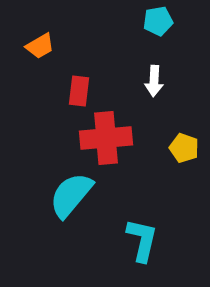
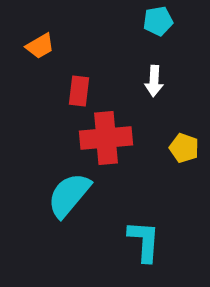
cyan semicircle: moved 2 px left
cyan L-shape: moved 2 px right, 1 px down; rotated 9 degrees counterclockwise
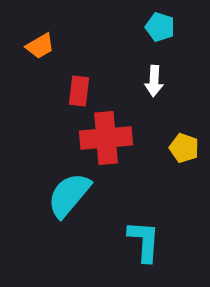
cyan pentagon: moved 2 px right, 6 px down; rotated 28 degrees clockwise
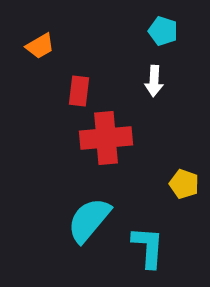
cyan pentagon: moved 3 px right, 4 px down
yellow pentagon: moved 36 px down
cyan semicircle: moved 20 px right, 25 px down
cyan L-shape: moved 4 px right, 6 px down
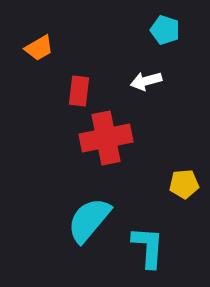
cyan pentagon: moved 2 px right, 1 px up
orange trapezoid: moved 1 px left, 2 px down
white arrow: moved 8 px left; rotated 72 degrees clockwise
red cross: rotated 6 degrees counterclockwise
yellow pentagon: rotated 24 degrees counterclockwise
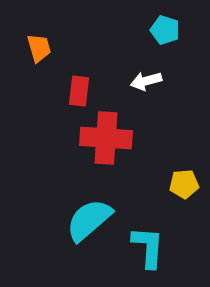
orange trapezoid: rotated 76 degrees counterclockwise
red cross: rotated 15 degrees clockwise
cyan semicircle: rotated 9 degrees clockwise
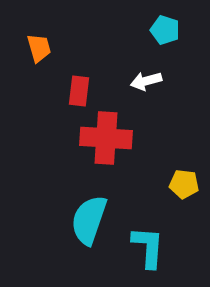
yellow pentagon: rotated 12 degrees clockwise
cyan semicircle: rotated 30 degrees counterclockwise
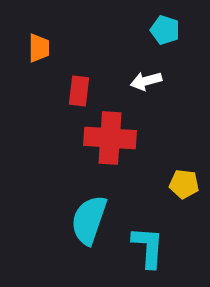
orange trapezoid: rotated 16 degrees clockwise
red cross: moved 4 px right
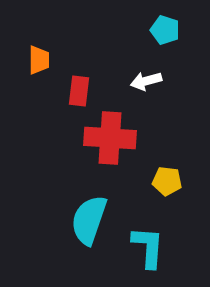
orange trapezoid: moved 12 px down
yellow pentagon: moved 17 px left, 3 px up
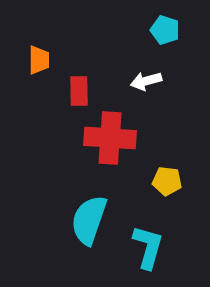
red rectangle: rotated 8 degrees counterclockwise
cyan L-shape: rotated 12 degrees clockwise
